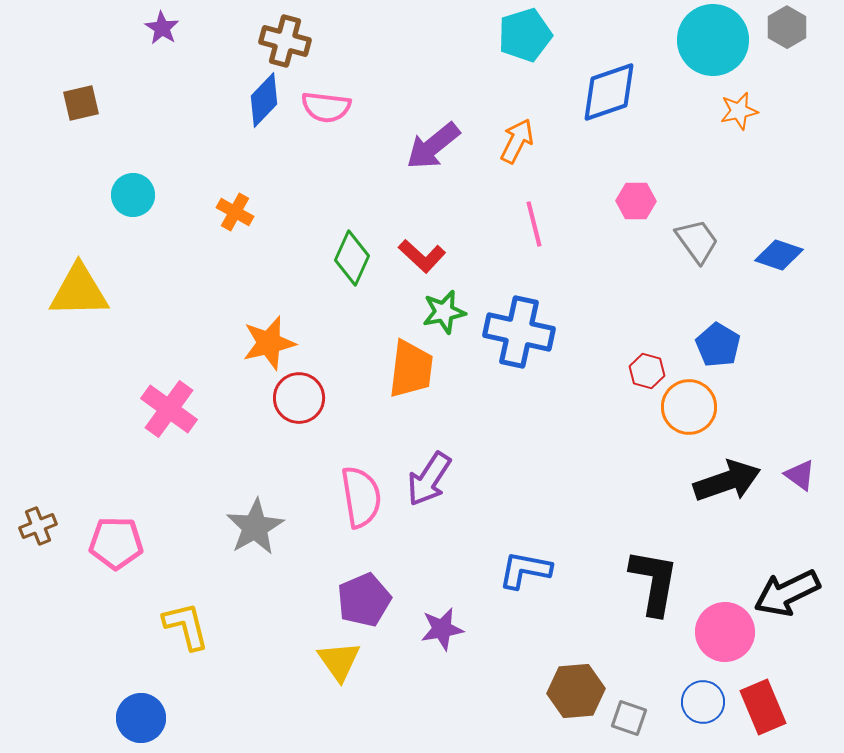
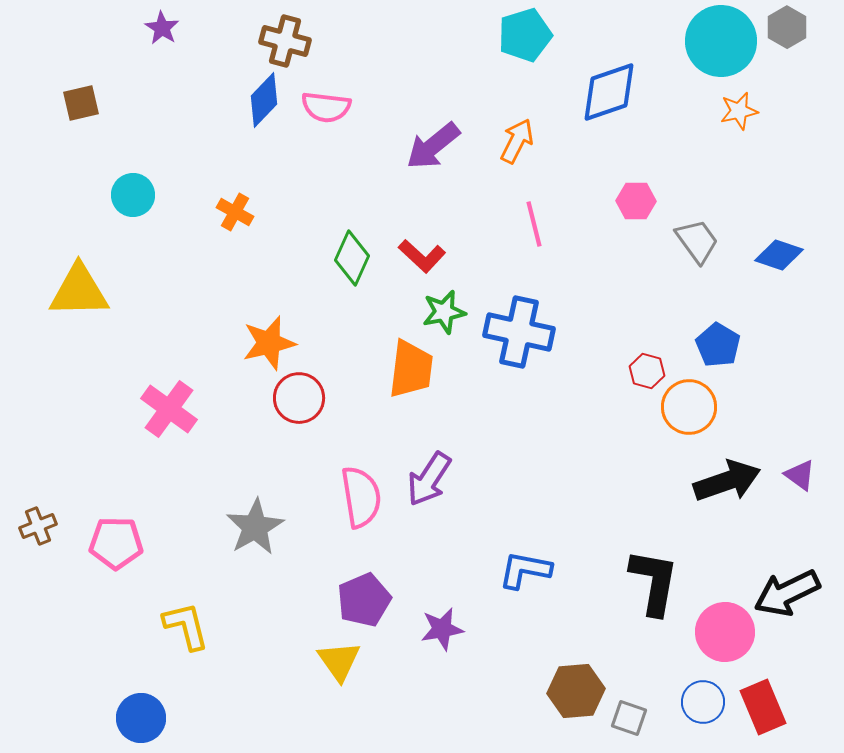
cyan circle at (713, 40): moved 8 px right, 1 px down
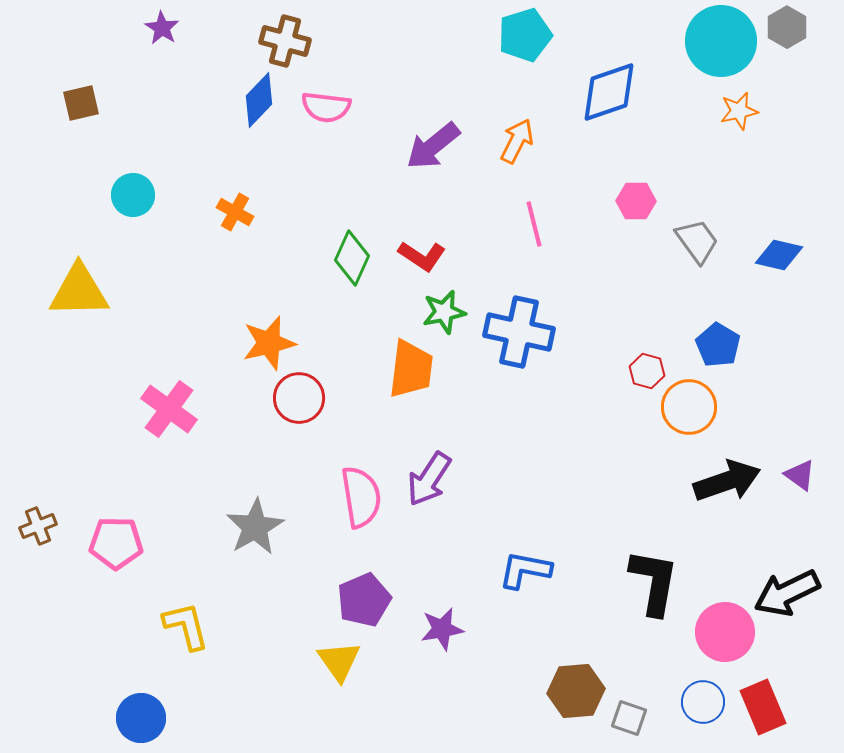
blue diamond at (264, 100): moved 5 px left
blue diamond at (779, 255): rotated 6 degrees counterclockwise
red L-shape at (422, 256): rotated 9 degrees counterclockwise
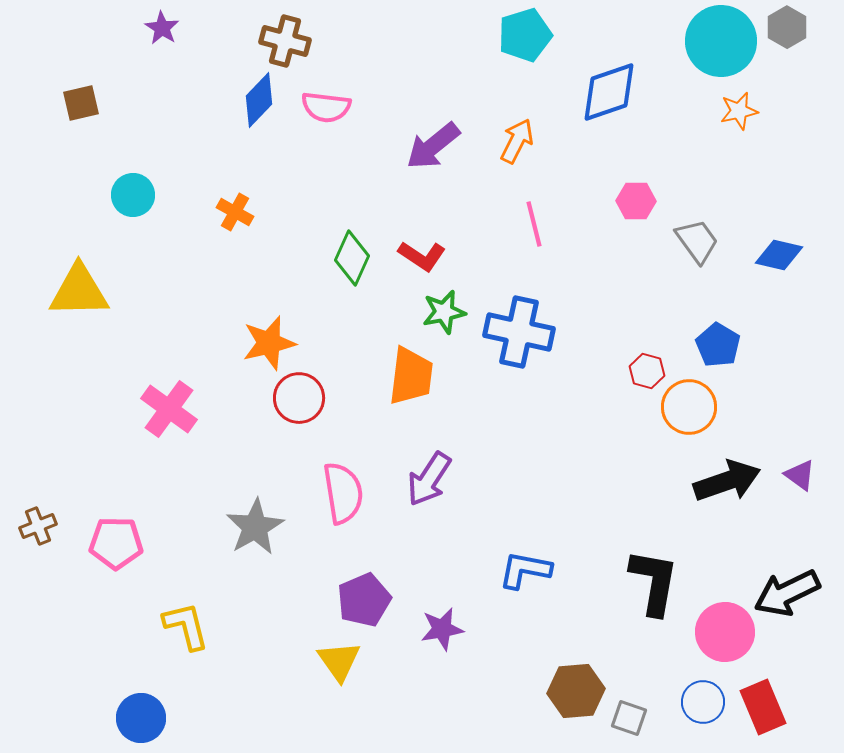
orange trapezoid at (411, 369): moved 7 px down
pink semicircle at (361, 497): moved 18 px left, 4 px up
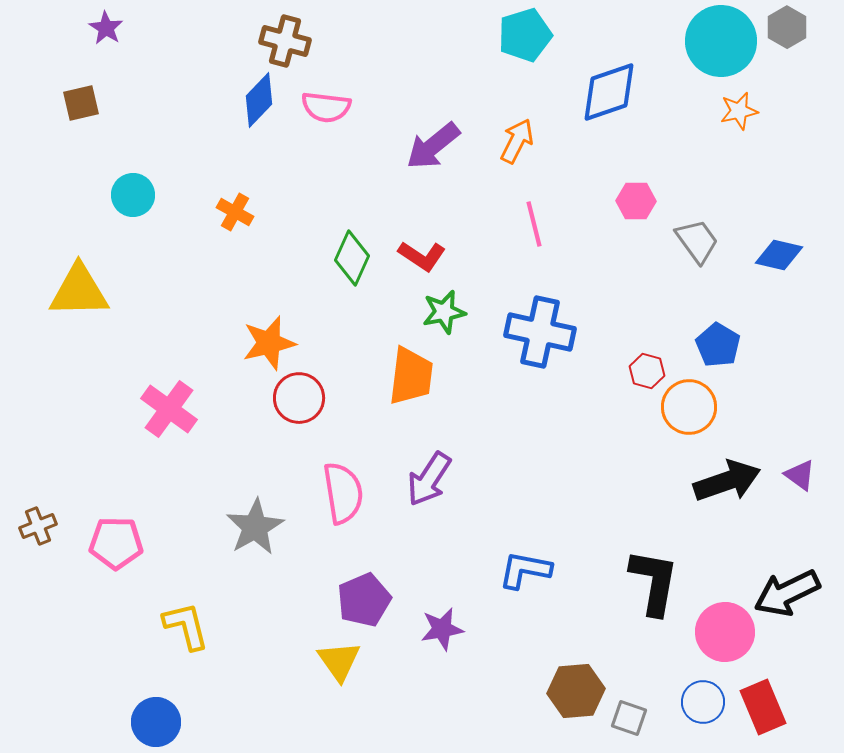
purple star at (162, 28): moved 56 px left
blue cross at (519, 332): moved 21 px right
blue circle at (141, 718): moved 15 px right, 4 px down
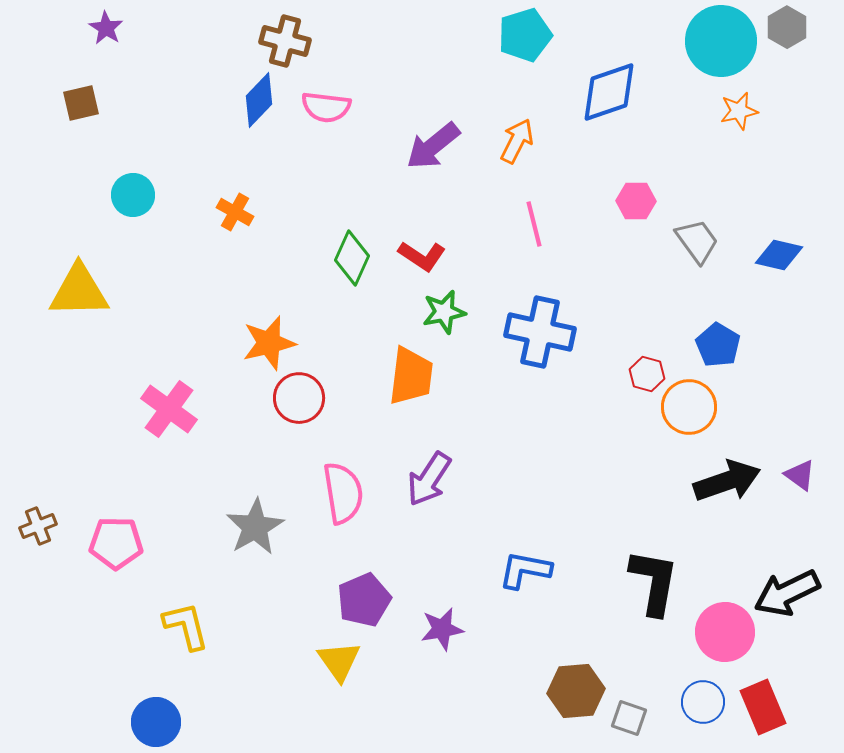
red hexagon at (647, 371): moved 3 px down
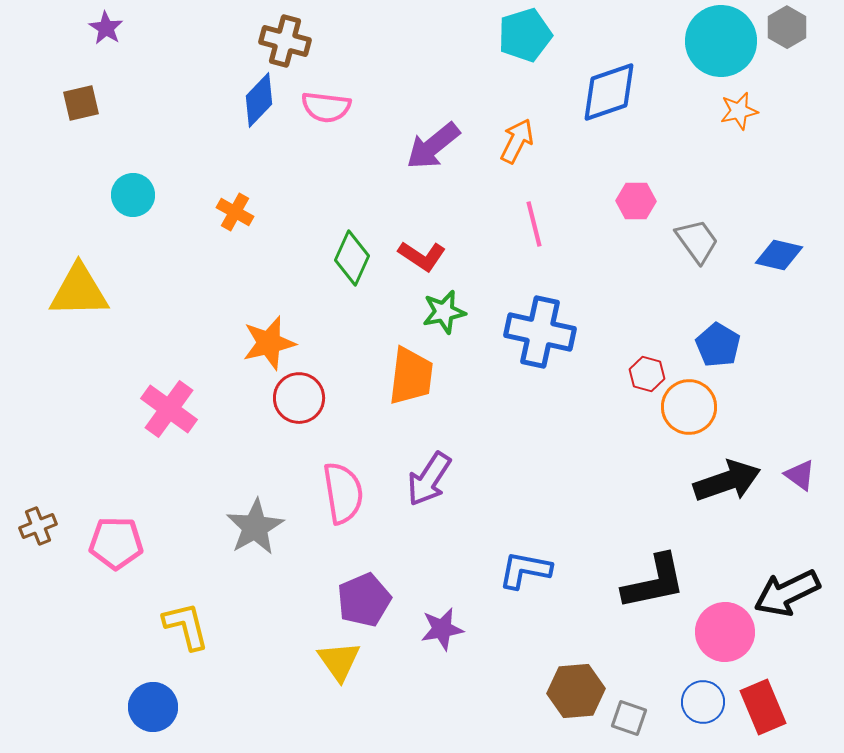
black L-shape at (654, 582): rotated 68 degrees clockwise
blue circle at (156, 722): moved 3 px left, 15 px up
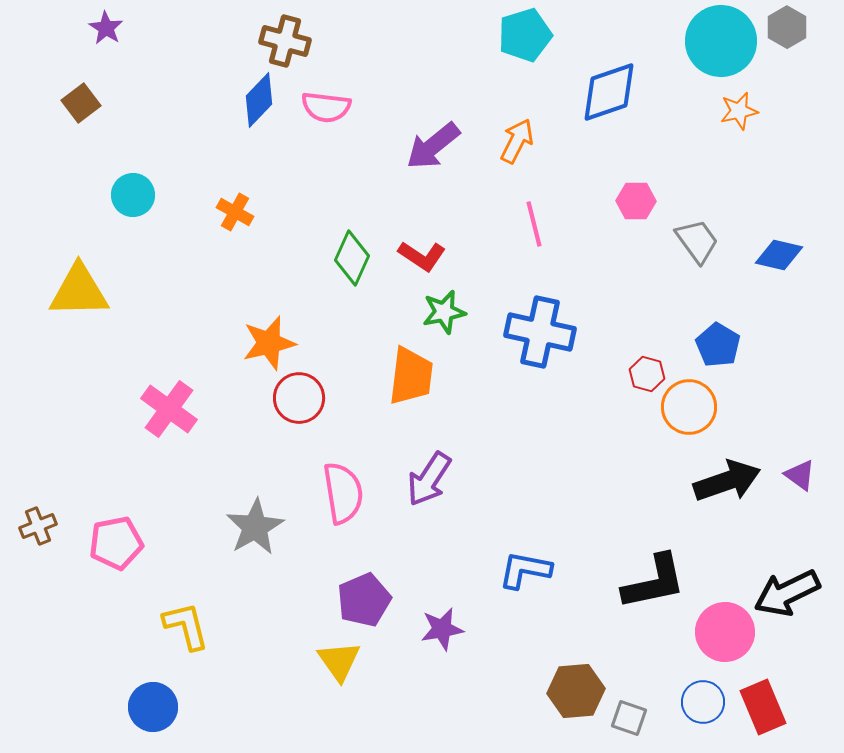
brown square at (81, 103): rotated 24 degrees counterclockwise
pink pentagon at (116, 543): rotated 12 degrees counterclockwise
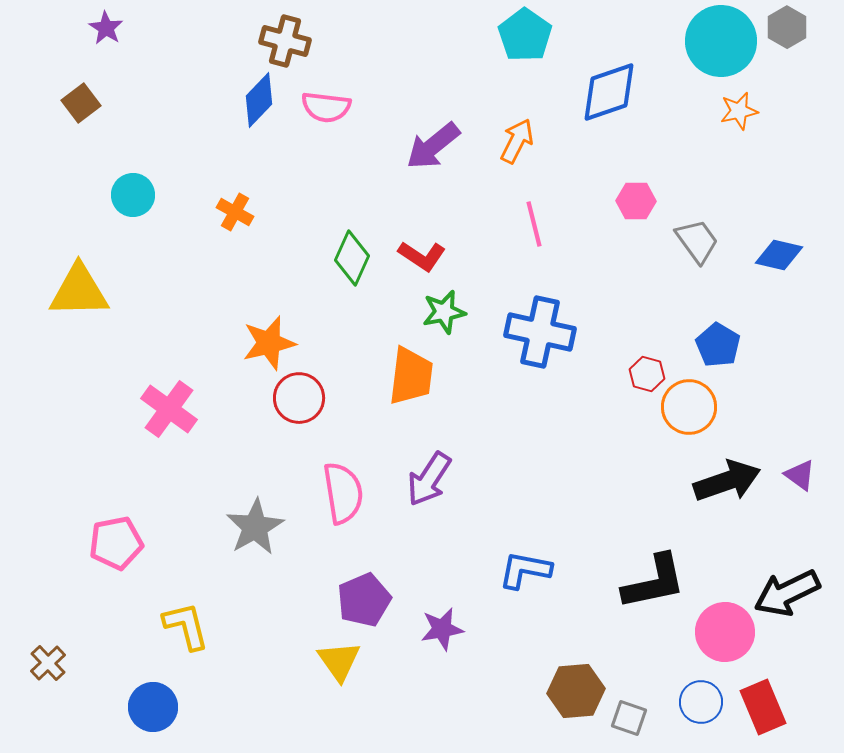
cyan pentagon at (525, 35): rotated 20 degrees counterclockwise
brown cross at (38, 526): moved 10 px right, 137 px down; rotated 21 degrees counterclockwise
blue circle at (703, 702): moved 2 px left
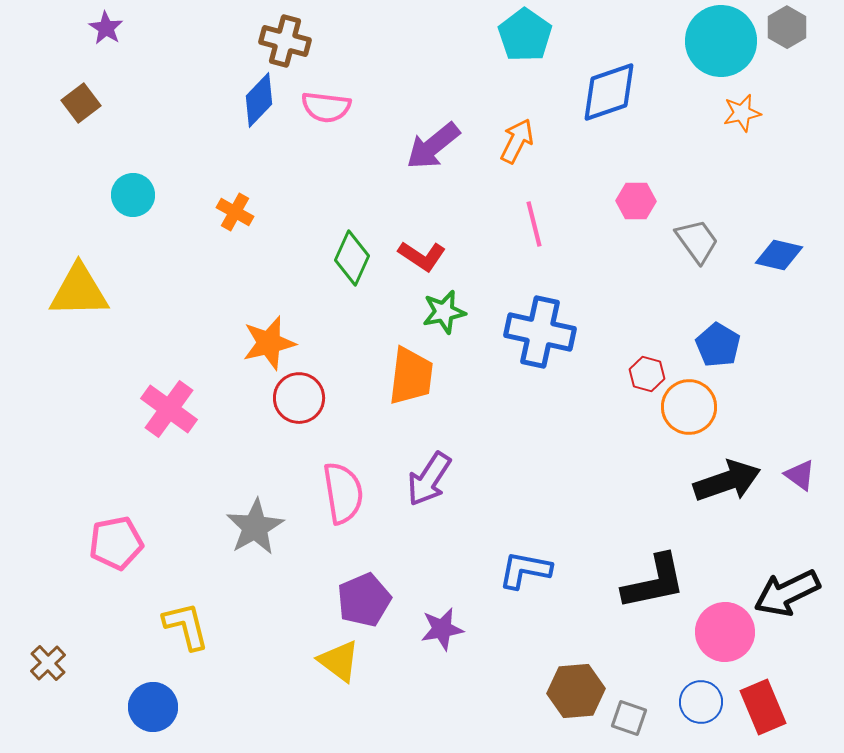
orange star at (739, 111): moved 3 px right, 2 px down
yellow triangle at (339, 661): rotated 18 degrees counterclockwise
